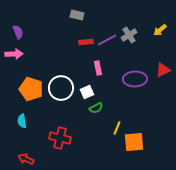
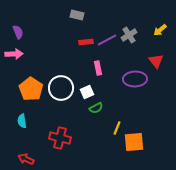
red triangle: moved 7 px left, 9 px up; rotated 42 degrees counterclockwise
orange pentagon: rotated 15 degrees clockwise
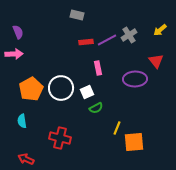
orange pentagon: rotated 10 degrees clockwise
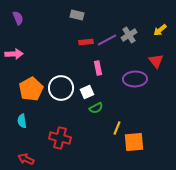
purple semicircle: moved 14 px up
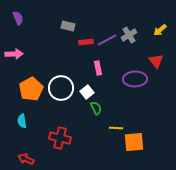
gray rectangle: moved 9 px left, 11 px down
white square: rotated 16 degrees counterclockwise
green semicircle: rotated 88 degrees counterclockwise
yellow line: moved 1 px left; rotated 72 degrees clockwise
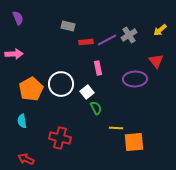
white circle: moved 4 px up
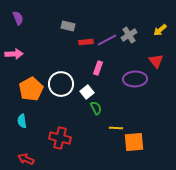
pink rectangle: rotated 32 degrees clockwise
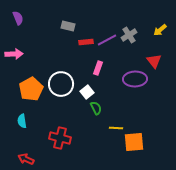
red triangle: moved 2 px left
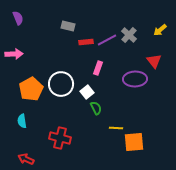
gray cross: rotated 14 degrees counterclockwise
